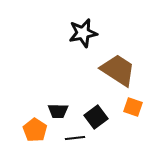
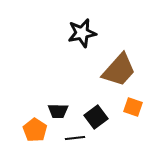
black star: moved 1 px left
brown trapezoid: moved 1 px right; rotated 99 degrees clockwise
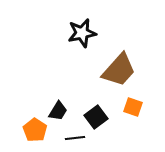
black trapezoid: rotated 60 degrees counterclockwise
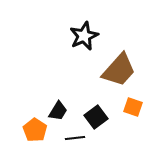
black star: moved 2 px right, 3 px down; rotated 12 degrees counterclockwise
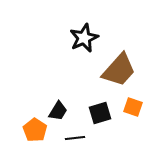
black star: moved 2 px down
black square: moved 4 px right, 4 px up; rotated 20 degrees clockwise
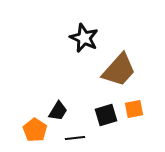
black star: rotated 24 degrees counterclockwise
orange square: moved 1 px right, 2 px down; rotated 30 degrees counterclockwise
black square: moved 6 px right, 2 px down
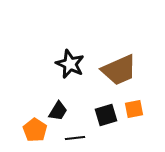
black star: moved 14 px left, 26 px down
brown trapezoid: rotated 24 degrees clockwise
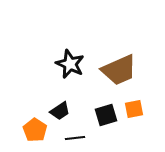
black trapezoid: moved 2 px right; rotated 25 degrees clockwise
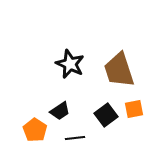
brown trapezoid: rotated 96 degrees clockwise
black square: rotated 20 degrees counterclockwise
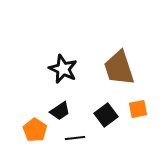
black star: moved 7 px left, 5 px down
brown trapezoid: moved 2 px up
orange square: moved 4 px right
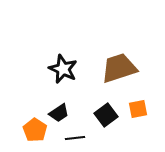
brown trapezoid: rotated 90 degrees clockwise
black trapezoid: moved 1 px left, 2 px down
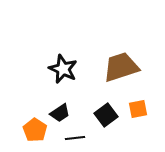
brown trapezoid: moved 2 px right, 1 px up
black trapezoid: moved 1 px right
